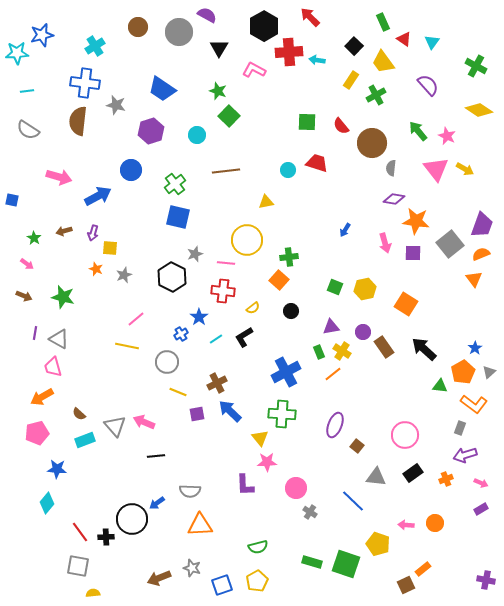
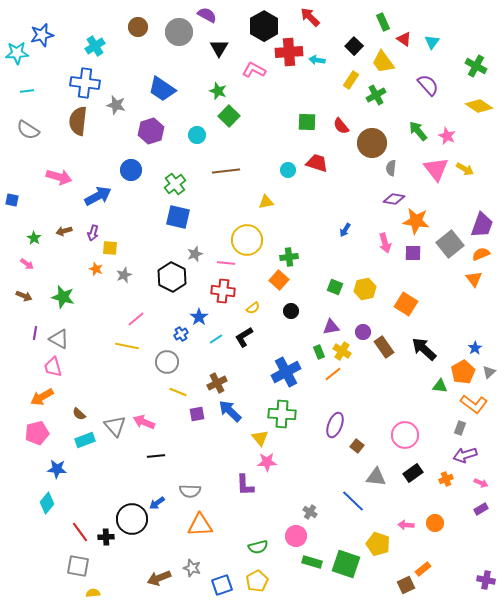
yellow diamond at (479, 110): moved 4 px up
pink circle at (296, 488): moved 48 px down
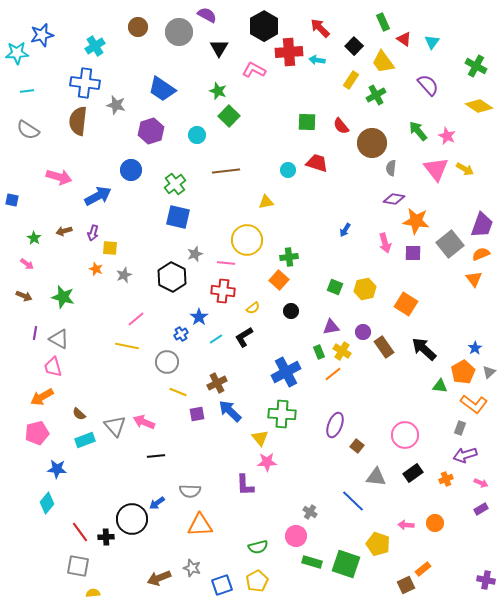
red arrow at (310, 17): moved 10 px right, 11 px down
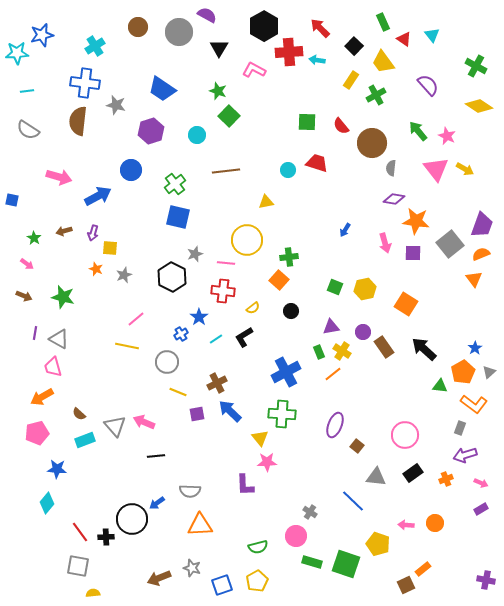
cyan triangle at (432, 42): moved 7 px up; rotated 14 degrees counterclockwise
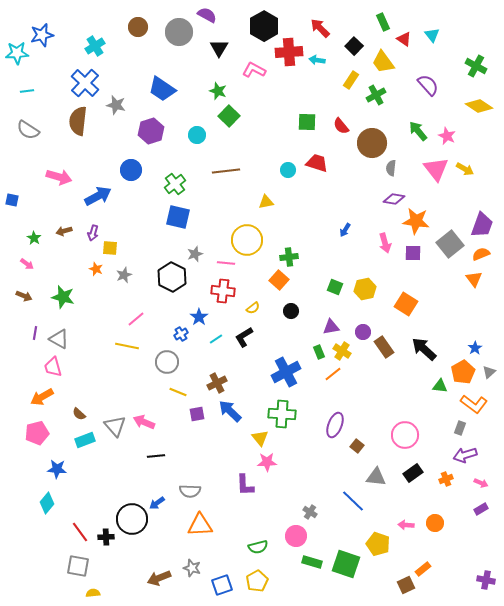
blue cross at (85, 83): rotated 36 degrees clockwise
